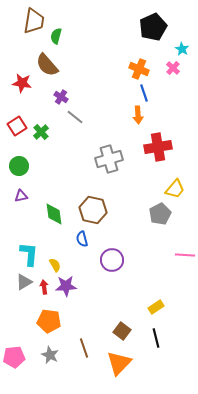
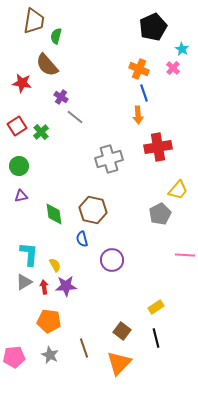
yellow trapezoid: moved 3 px right, 1 px down
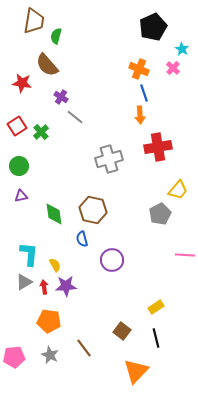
orange arrow: moved 2 px right
brown line: rotated 18 degrees counterclockwise
orange triangle: moved 17 px right, 8 px down
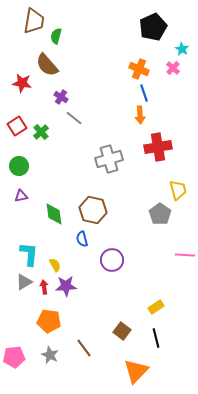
gray line: moved 1 px left, 1 px down
yellow trapezoid: rotated 55 degrees counterclockwise
gray pentagon: rotated 10 degrees counterclockwise
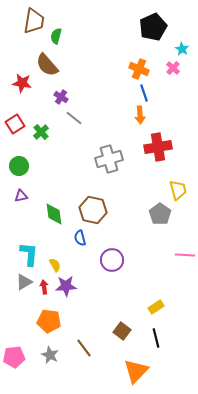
red square: moved 2 px left, 2 px up
blue semicircle: moved 2 px left, 1 px up
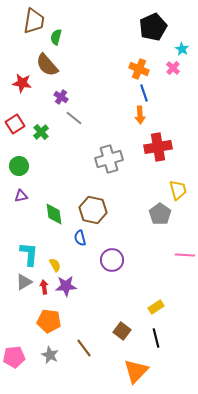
green semicircle: moved 1 px down
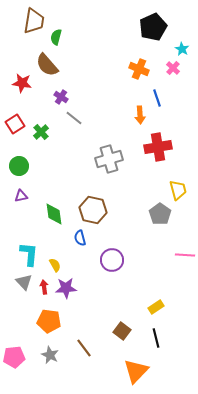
blue line: moved 13 px right, 5 px down
gray triangle: rotated 42 degrees counterclockwise
purple star: moved 2 px down
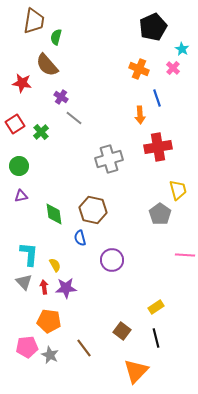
pink pentagon: moved 13 px right, 10 px up
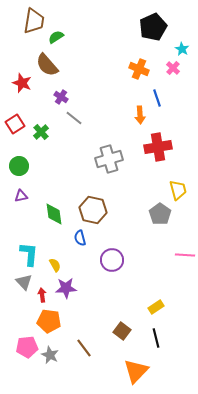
green semicircle: rotated 42 degrees clockwise
red star: rotated 12 degrees clockwise
red arrow: moved 2 px left, 8 px down
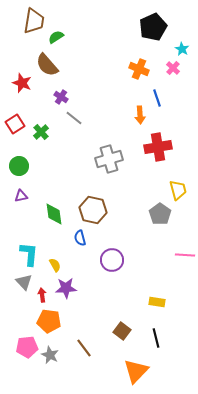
yellow rectangle: moved 1 px right, 5 px up; rotated 42 degrees clockwise
